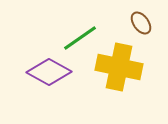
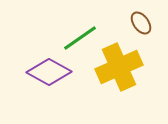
yellow cross: rotated 36 degrees counterclockwise
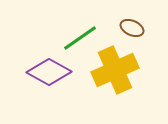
brown ellipse: moved 9 px left, 5 px down; rotated 30 degrees counterclockwise
yellow cross: moved 4 px left, 3 px down
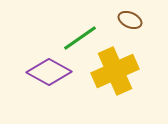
brown ellipse: moved 2 px left, 8 px up
yellow cross: moved 1 px down
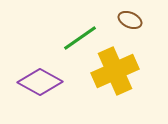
purple diamond: moved 9 px left, 10 px down
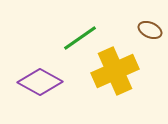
brown ellipse: moved 20 px right, 10 px down
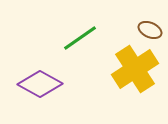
yellow cross: moved 20 px right, 2 px up; rotated 9 degrees counterclockwise
purple diamond: moved 2 px down
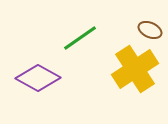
purple diamond: moved 2 px left, 6 px up
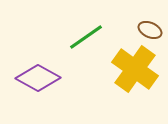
green line: moved 6 px right, 1 px up
yellow cross: rotated 21 degrees counterclockwise
